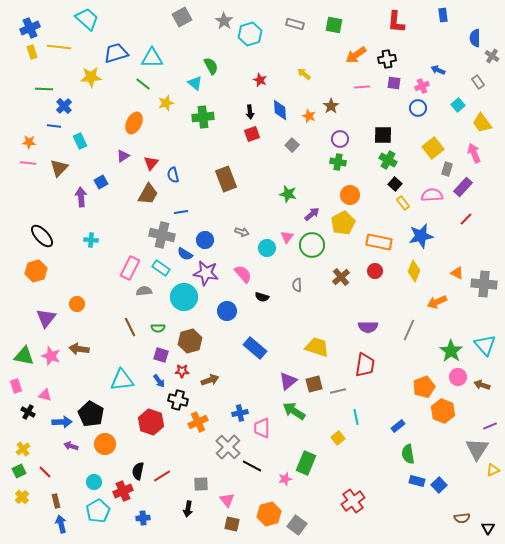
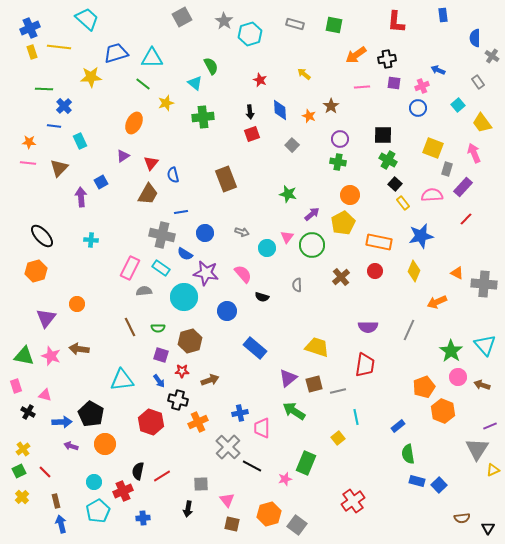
yellow square at (433, 148): rotated 30 degrees counterclockwise
blue circle at (205, 240): moved 7 px up
purple triangle at (288, 381): moved 3 px up
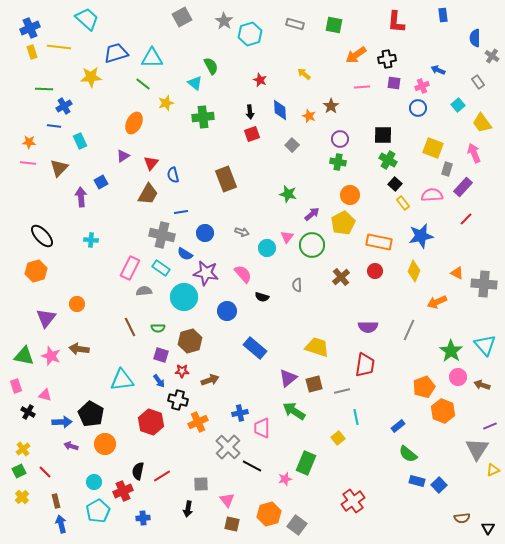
blue cross at (64, 106): rotated 14 degrees clockwise
gray line at (338, 391): moved 4 px right
green semicircle at (408, 454): rotated 42 degrees counterclockwise
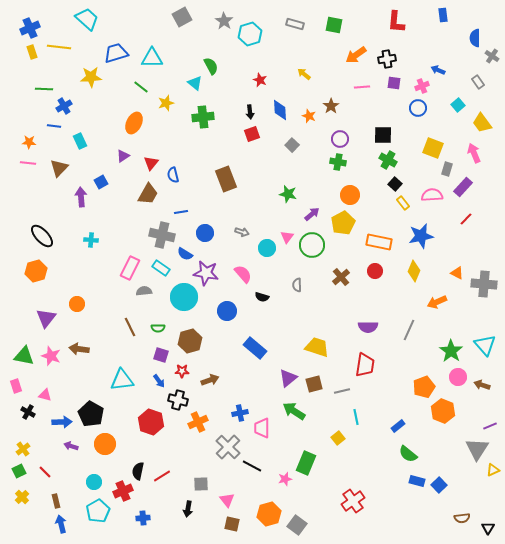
green line at (143, 84): moved 2 px left, 3 px down
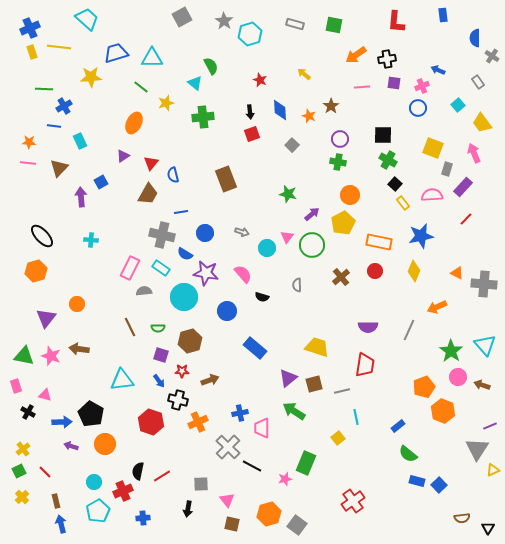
orange arrow at (437, 302): moved 5 px down
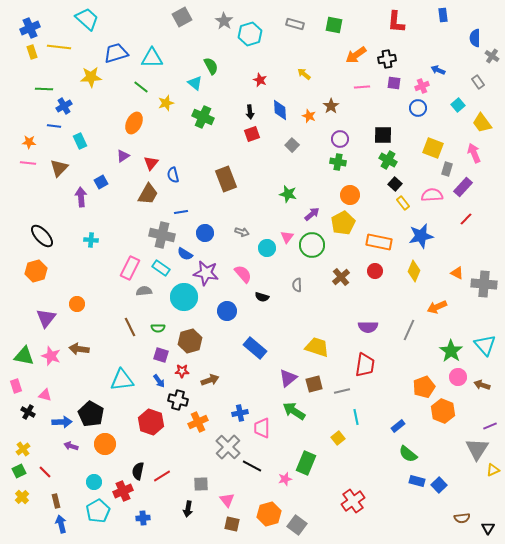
green cross at (203, 117): rotated 30 degrees clockwise
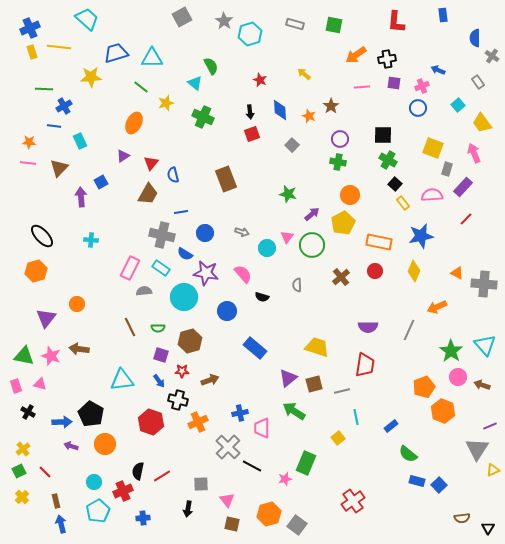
pink triangle at (45, 395): moved 5 px left, 11 px up
blue rectangle at (398, 426): moved 7 px left
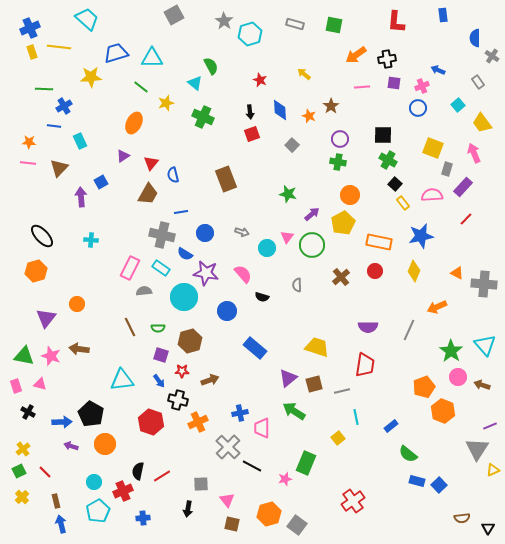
gray square at (182, 17): moved 8 px left, 2 px up
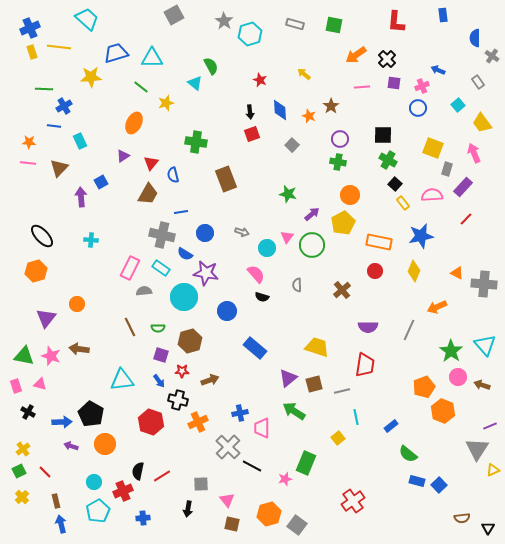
black cross at (387, 59): rotated 36 degrees counterclockwise
green cross at (203, 117): moved 7 px left, 25 px down; rotated 15 degrees counterclockwise
pink semicircle at (243, 274): moved 13 px right
brown cross at (341, 277): moved 1 px right, 13 px down
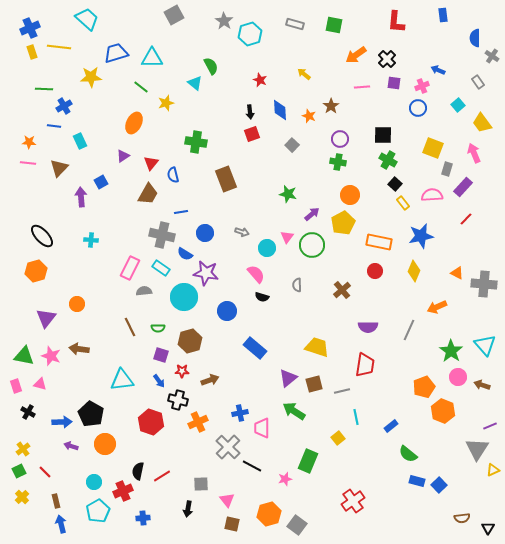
green rectangle at (306, 463): moved 2 px right, 2 px up
